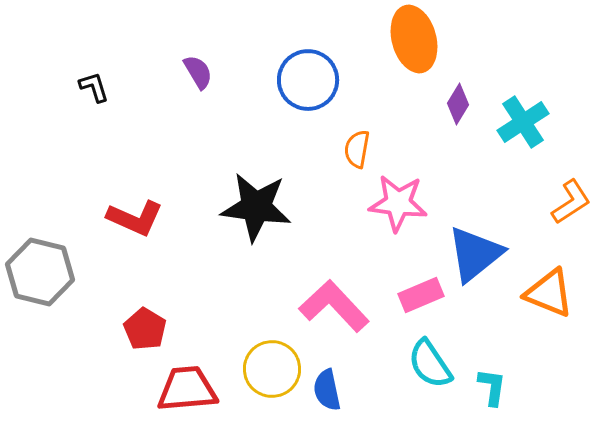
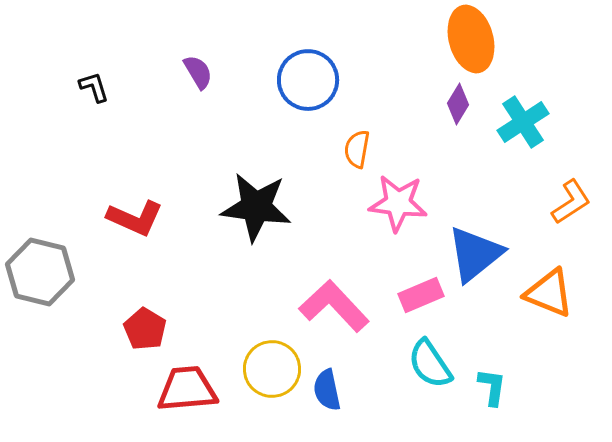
orange ellipse: moved 57 px right
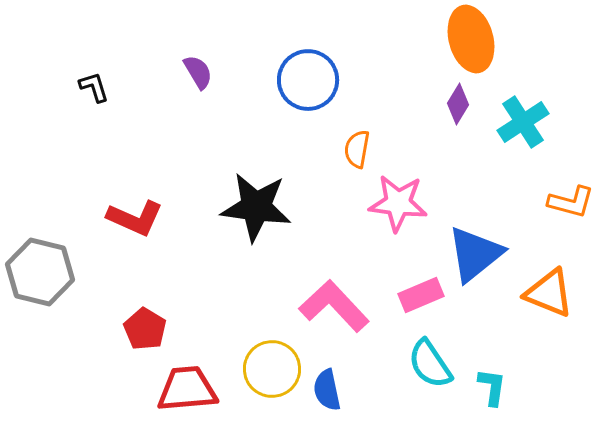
orange L-shape: rotated 48 degrees clockwise
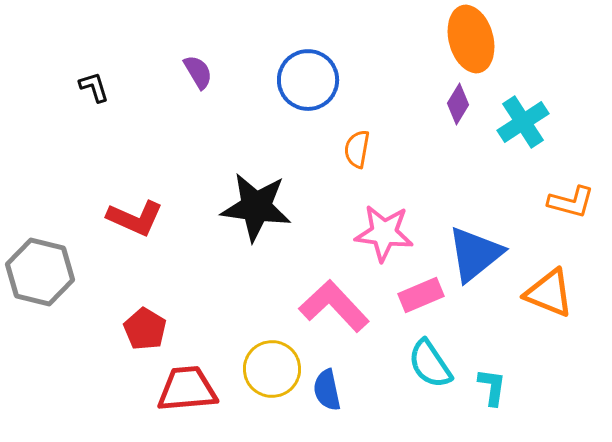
pink star: moved 14 px left, 30 px down
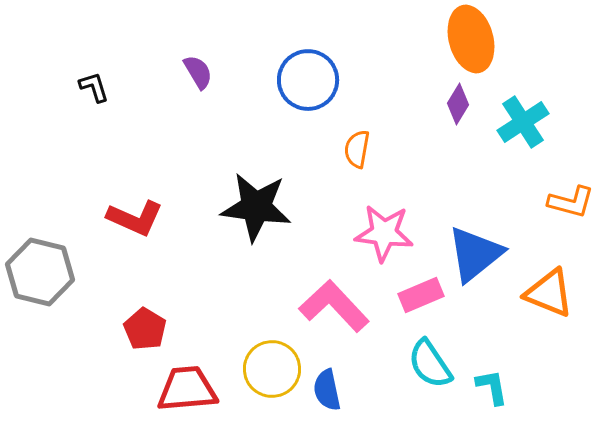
cyan L-shape: rotated 18 degrees counterclockwise
